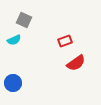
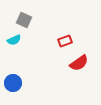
red semicircle: moved 3 px right
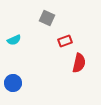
gray square: moved 23 px right, 2 px up
red semicircle: rotated 42 degrees counterclockwise
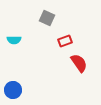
cyan semicircle: rotated 24 degrees clockwise
red semicircle: rotated 48 degrees counterclockwise
blue circle: moved 7 px down
